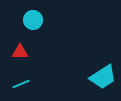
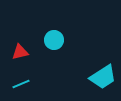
cyan circle: moved 21 px right, 20 px down
red triangle: rotated 12 degrees counterclockwise
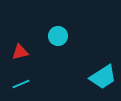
cyan circle: moved 4 px right, 4 px up
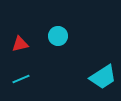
red triangle: moved 8 px up
cyan line: moved 5 px up
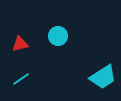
cyan line: rotated 12 degrees counterclockwise
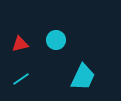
cyan circle: moved 2 px left, 4 px down
cyan trapezoid: moved 20 px left; rotated 32 degrees counterclockwise
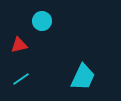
cyan circle: moved 14 px left, 19 px up
red triangle: moved 1 px left, 1 px down
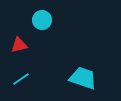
cyan circle: moved 1 px up
cyan trapezoid: moved 1 px down; rotated 96 degrees counterclockwise
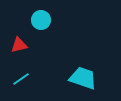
cyan circle: moved 1 px left
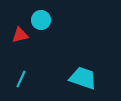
red triangle: moved 1 px right, 10 px up
cyan line: rotated 30 degrees counterclockwise
